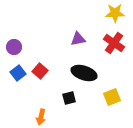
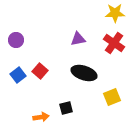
purple circle: moved 2 px right, 7 px up
blue square: moved 2 px down
black square: moved 3 px left, 10 px down
orange arrow: rotated 112 degrees counterclockwise
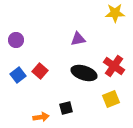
red cross: moved 23 px down
yellow square: moved 1 px left, 2 px down
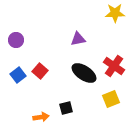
black ellipse: rotated 15 degrees clockwise
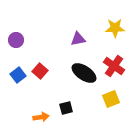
yellow star: moved 15 px down
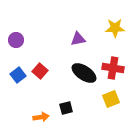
red cross: moved 1 px left, 2 px down; rotated 25 degrees counterclockwise
